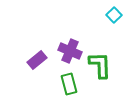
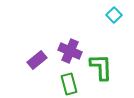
green L-shape: moved 1 px right, 2 px down
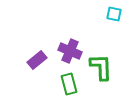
cyan square: moved 1 px up; rotated 35 degrees counterclockwise
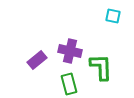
cyan square: moved 1 px left, 2 px down
purple cross: rotated 10 degrees counterclockwise
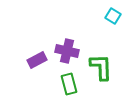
cyan square: rotated 21 degrees clockwise
purple cross: moved 3 px left
purple rectangle: rotated 12 degrees clockwise
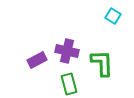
green L-shape: moved 1 px right, 4 px up
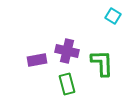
purple rectangle: rotated 18 degrees clockwise
green rectangle: moved 2 px left
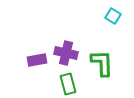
purple cross: moved 1 px left, 2 px down
green rectangle: moved 1 px right
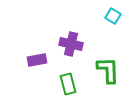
purple cross: moved 5 px right, 9 px up
green L-shape: moved 6 px right, 7 px down
